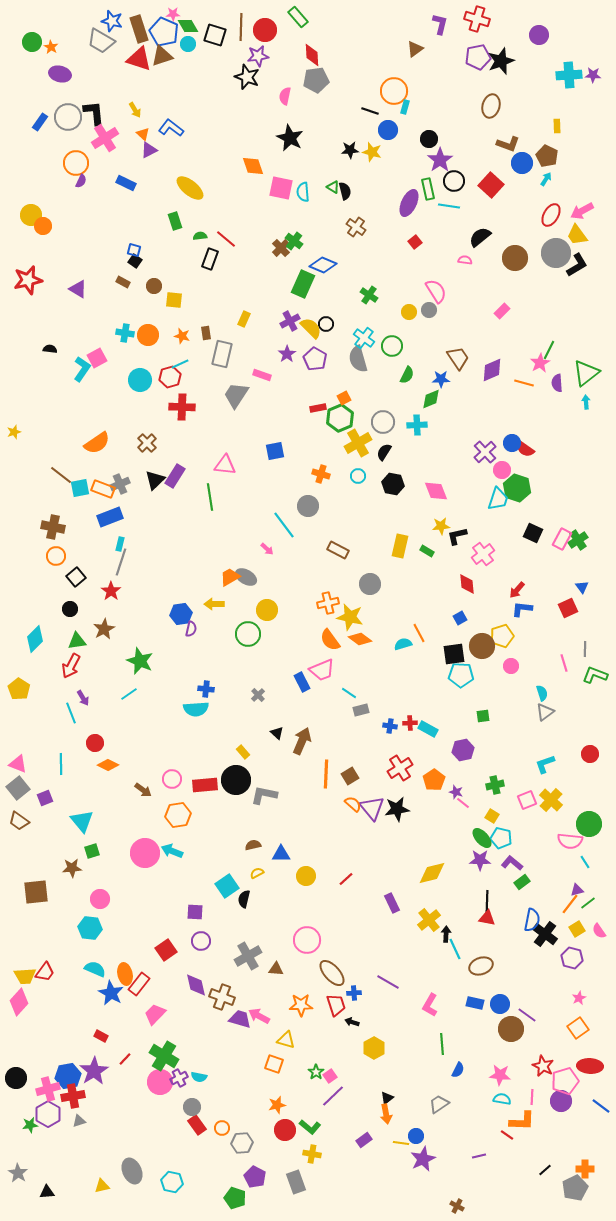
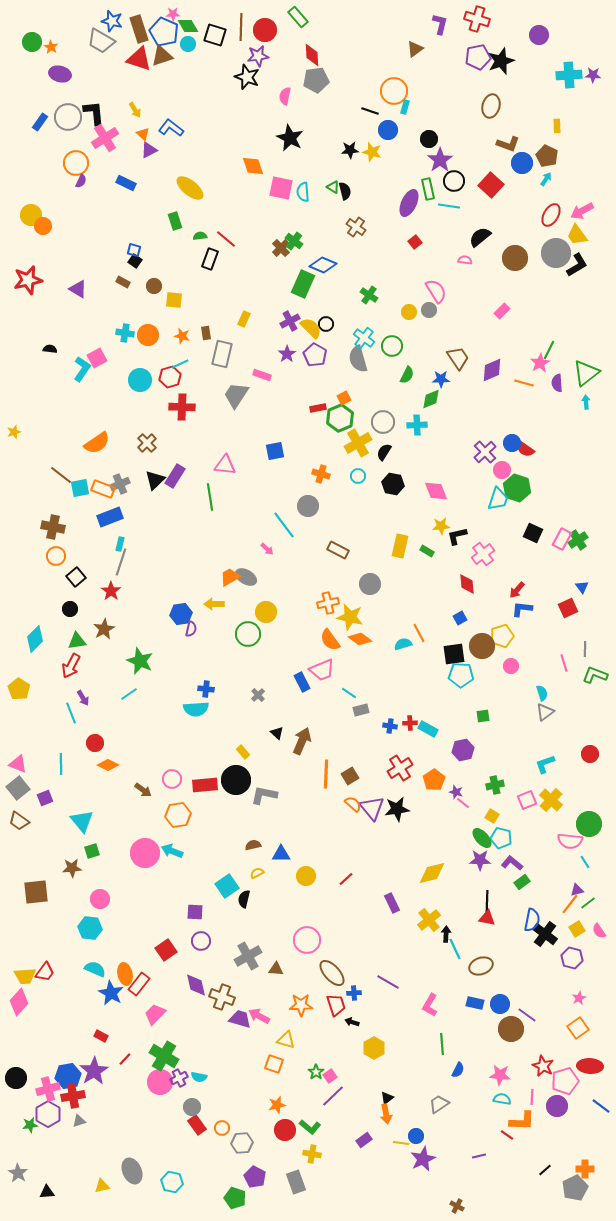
purple pentagon at (315, 359): moved 4 px up
yellow circle at (267, 610): moved 1 px left, 2 px down
purple circle at (561, 1101): moved 4 px left, 5 px down
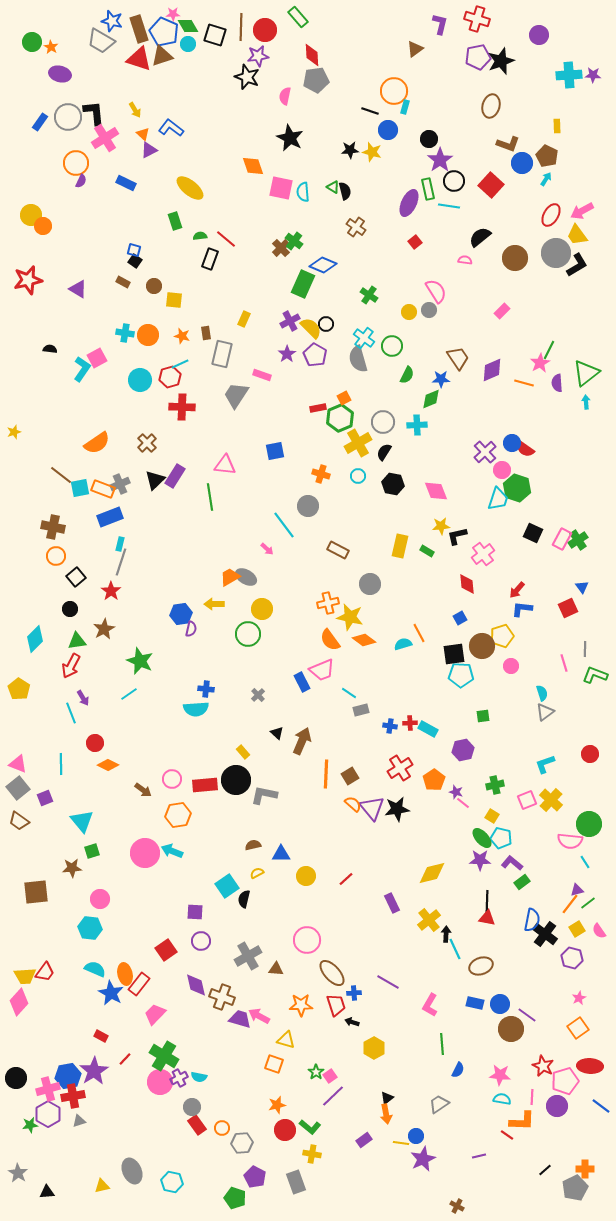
yellow circle at (266, 612): moved 4 px left, 3 px up
orange diamond at (360, 639): moved 4 px right, 1 px down
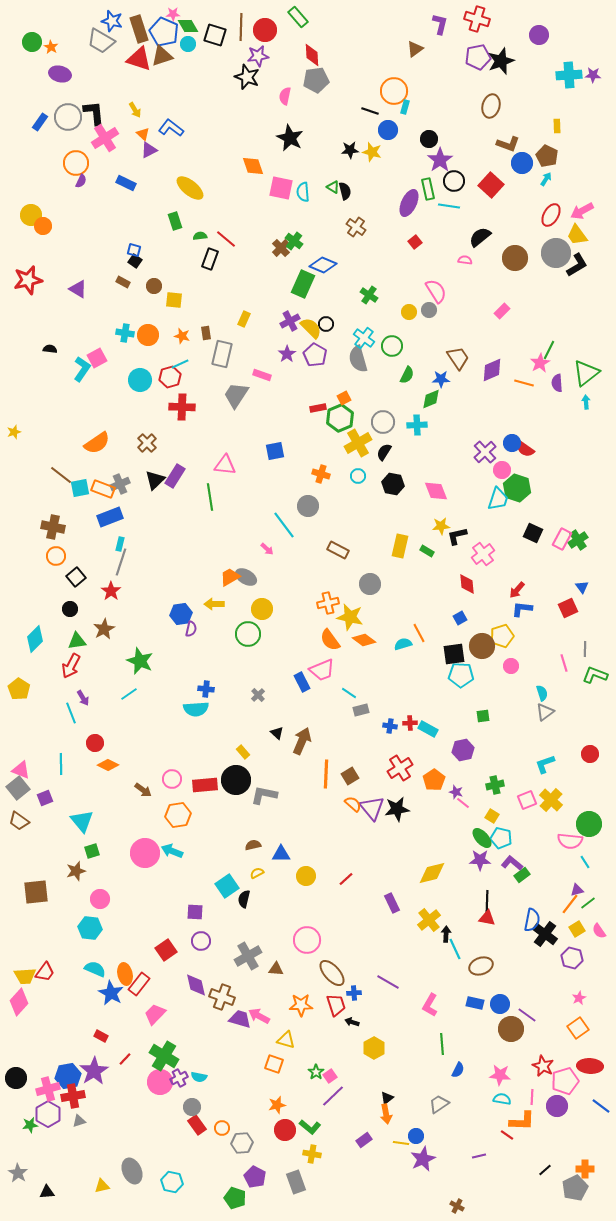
pink triangle at (18, 764): moved 3 px right, 6 px down
brown star at (72, 868): moved 4 px right, 3 px down; rotated 12 degrees counterclockwise
green rectangle at (522, 882): moved 7 px up
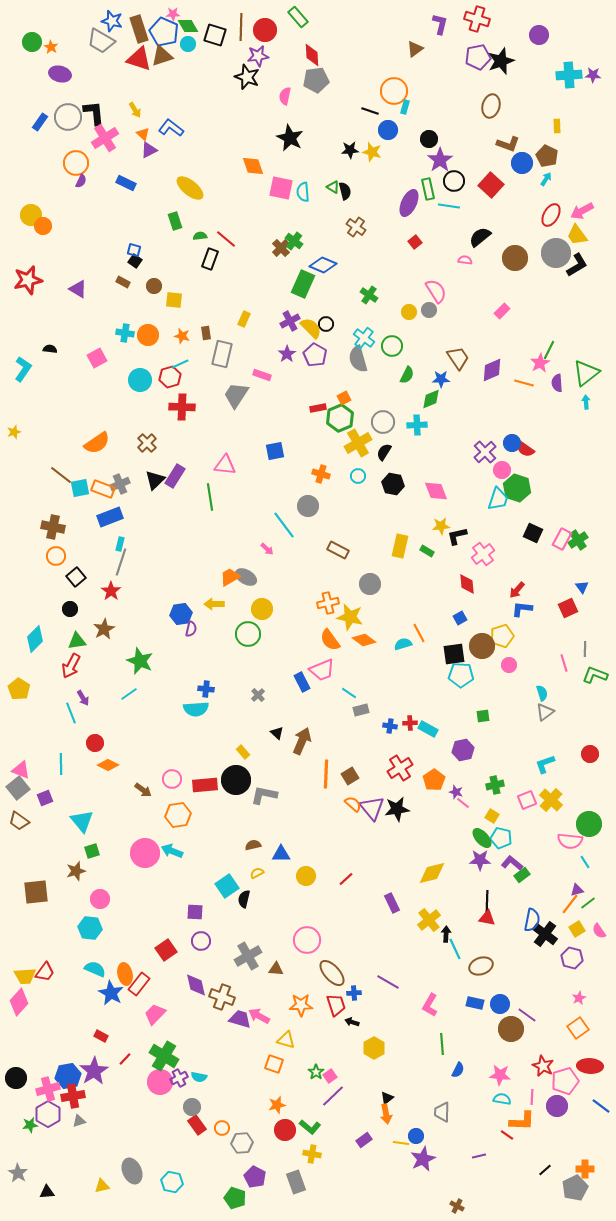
cyan L-shape at (82, 369): moved 59 px left
pink circle at (511, 666): moved 2 px left, 1 px up
gray trapezoid at (439, 1104): moved 3 px right, 8 px down; rotated 55 degrees counterclockwise
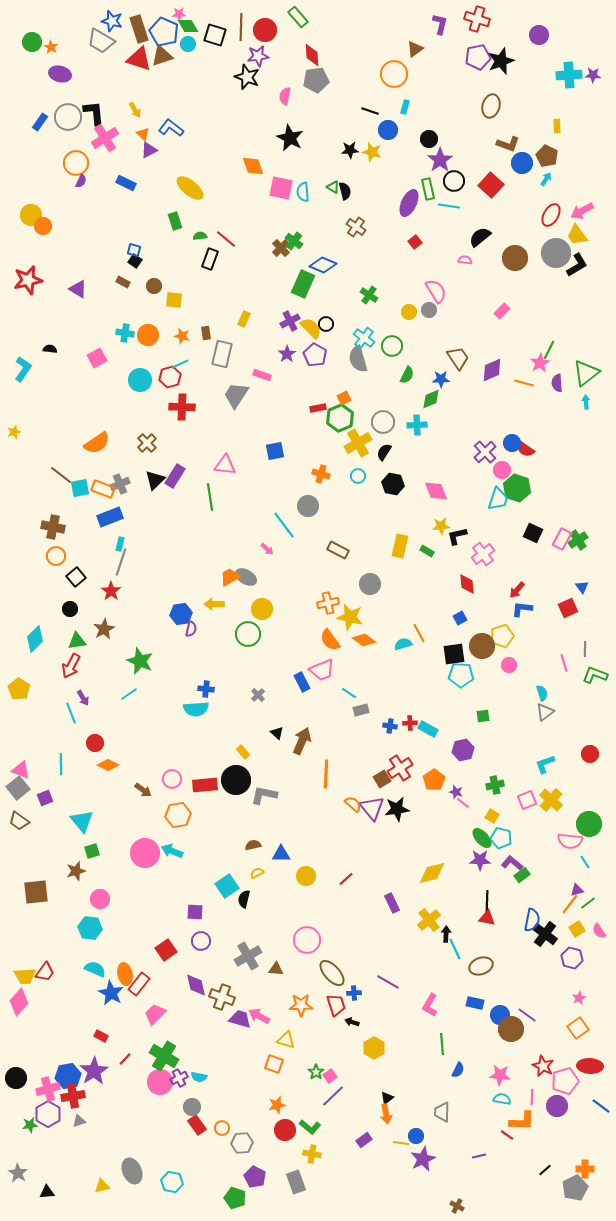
pink star at (173, 14): moved 6 px right
orange circle at (394, 91): moved 17 px up
brown square at (350, 776): moved 32 px right, 3 px down
blue circle at (500, 1004): moved 11 px down
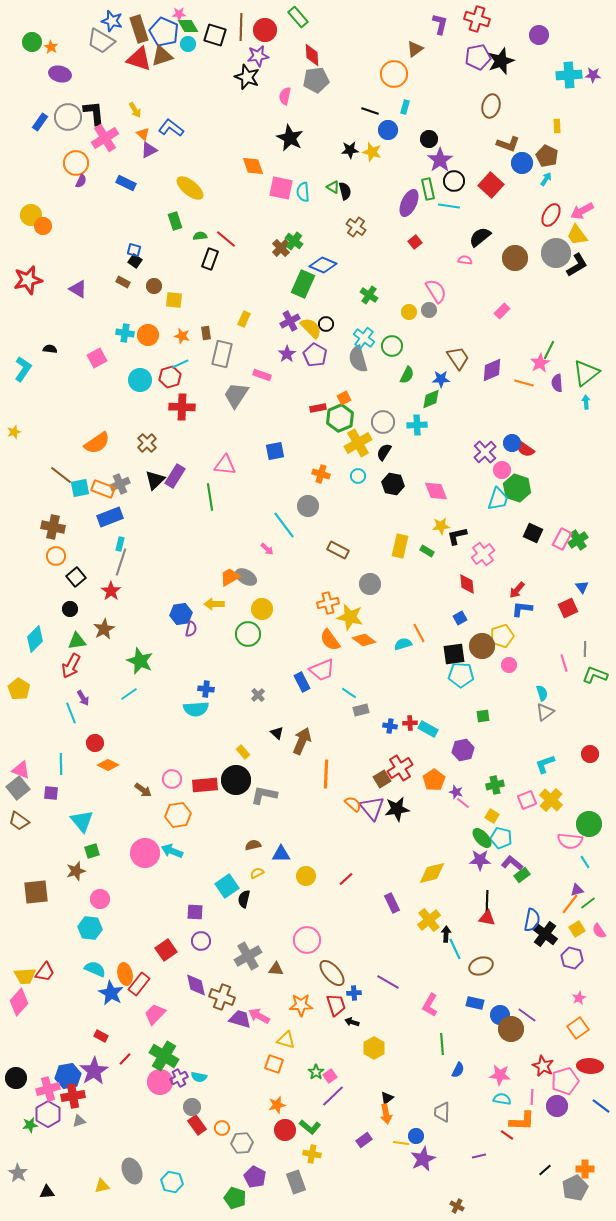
purple square at (45, 798): moved 6 px right, 5 px up; rotated 28 degrees clockwise
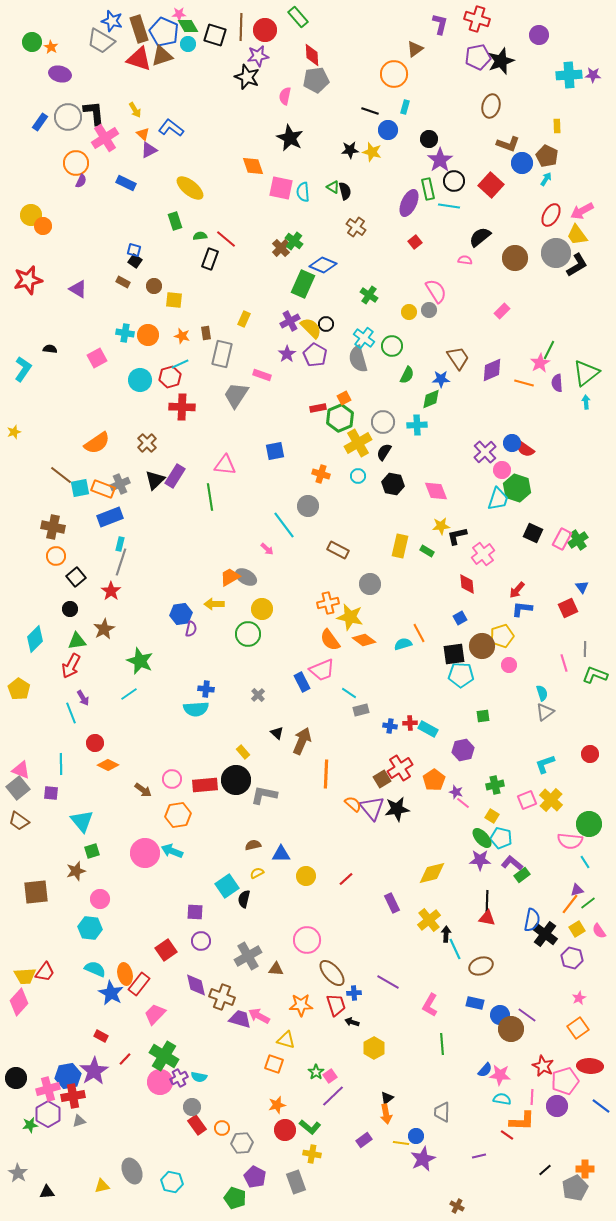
blue semicircle at (458, 1070): moved 27 px right; rotated 14 degrees clockwise
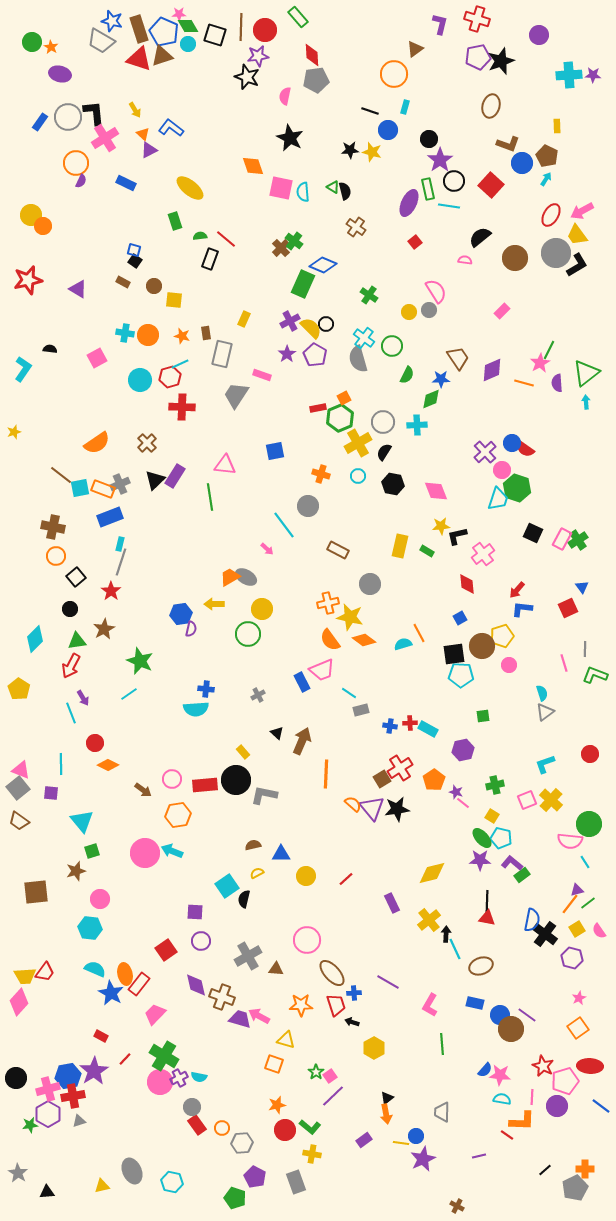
gray cross at (258, 695): rotated 16 degrees clockwise
